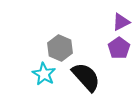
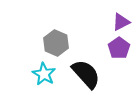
gray hexagon: moved 4 px left, 5 px up
black semicircle: moved 3 px up
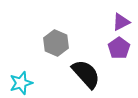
cyan star: moved 23 px left, 9 px down; rotated 25 degrees clockwise
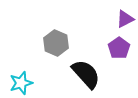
purple triangle: moved 4 px right, 3 px up
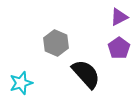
purple triangle: moved 6 px left, 2 px up
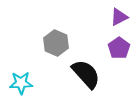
cyan star: rotated 15 degrees clockwise
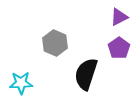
gray hexagon: moved 1 px left
black semicircle: rotated 120 degrees counterclockwise
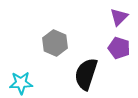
purple triangle: rotated 18 degrees counterclockwise
purple pentagon: rotated 20 degrees counterclockwise
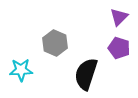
cyan star: moved 13 px up
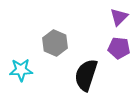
purple pentagon: rotated 10 degrees counterclockwise
black semicircle: moved 1 px down
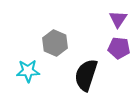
purple triangle: moved 1 px left, 2 px down; rotated 12 degrees counterclockwise
cyan star: moved 7 px right, 1 px down
